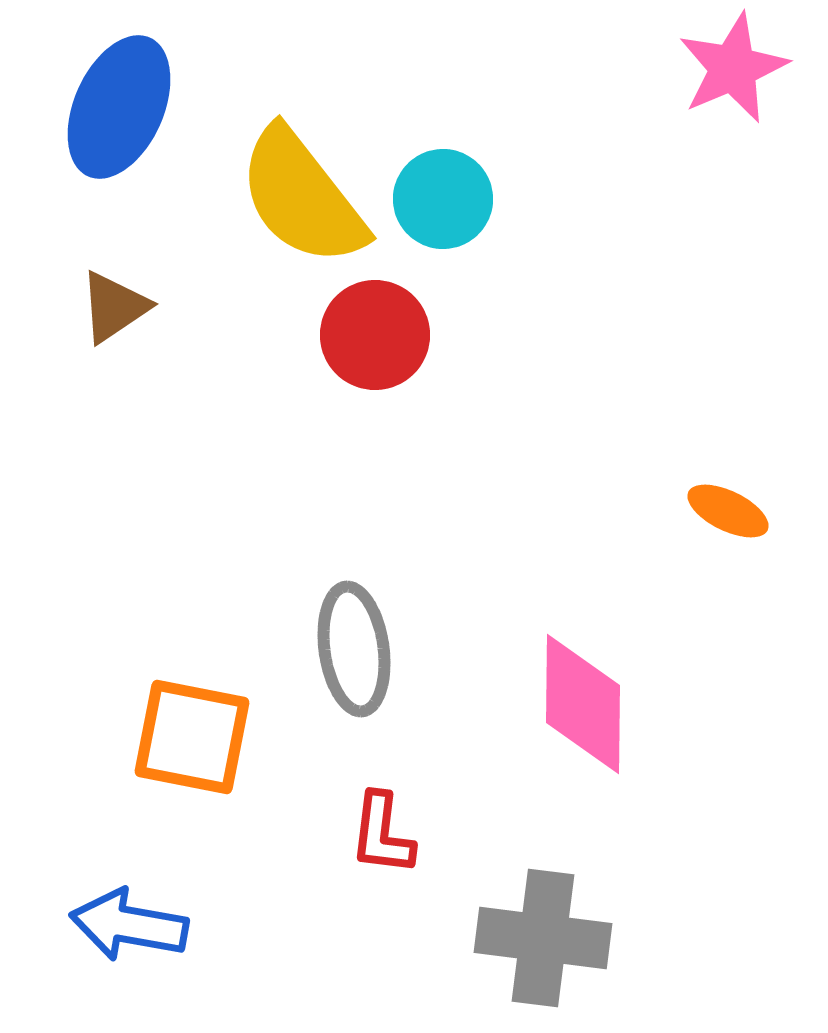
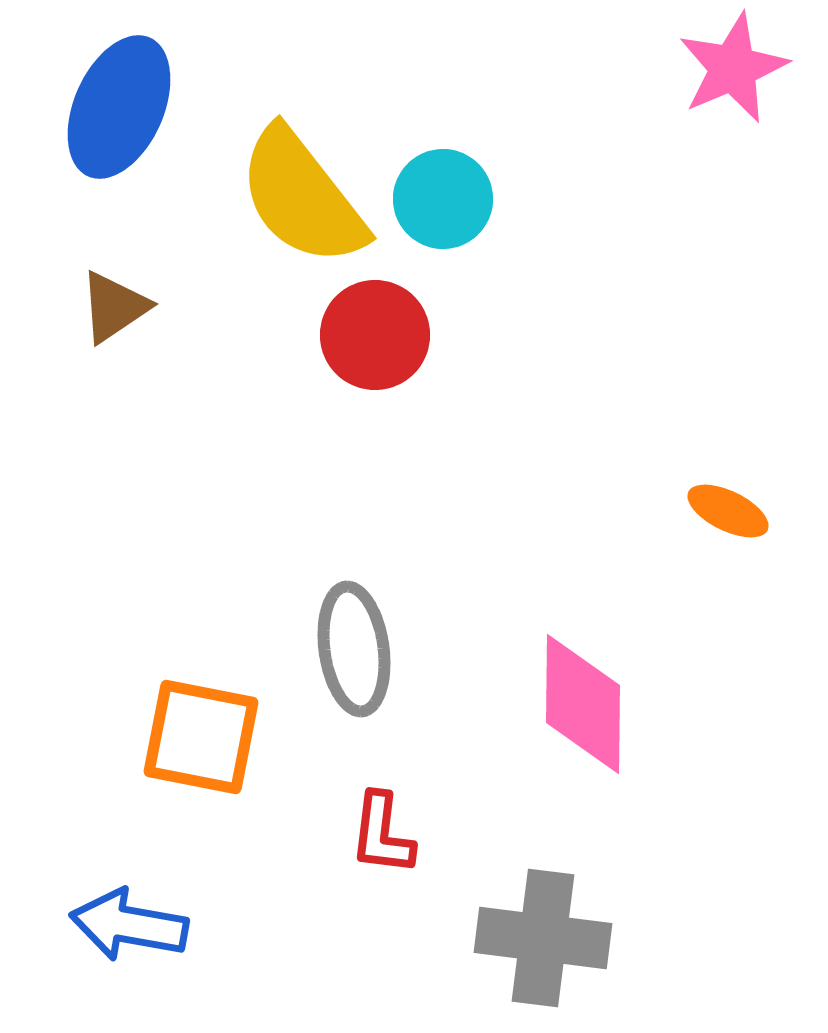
orange square: moved 9 px right
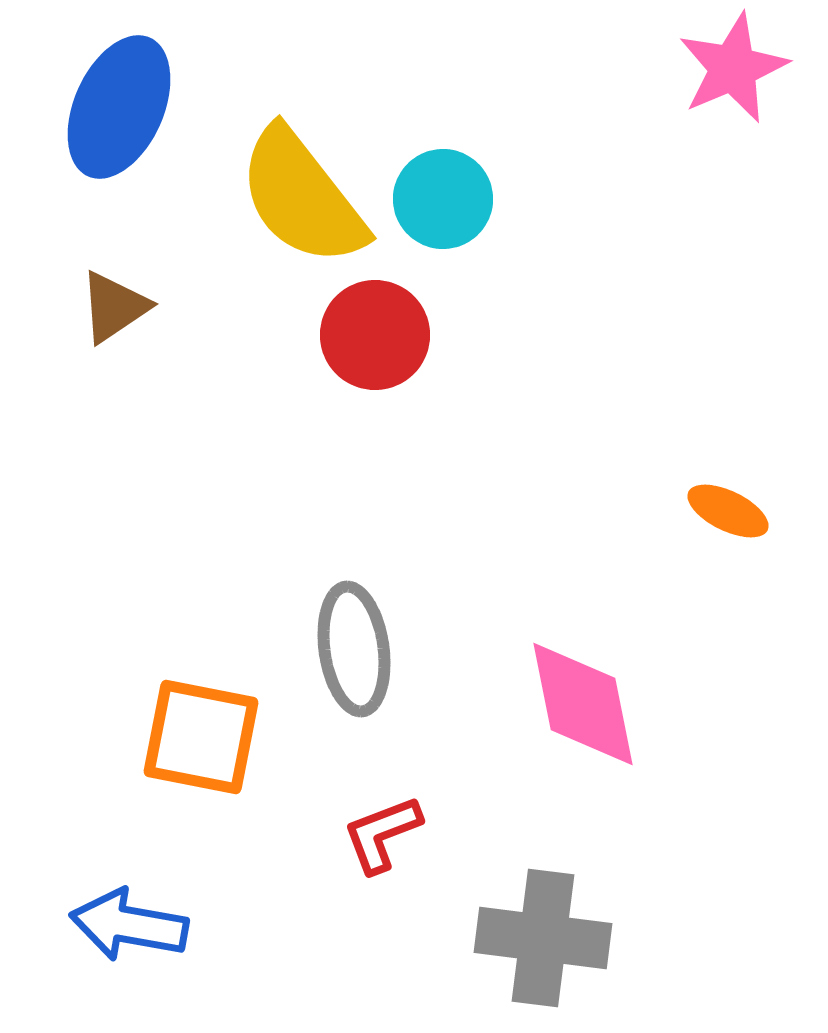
pink diamond: rotated 12 degrees counterclockwise
red L-shape: rotated 62 degrees clockwise
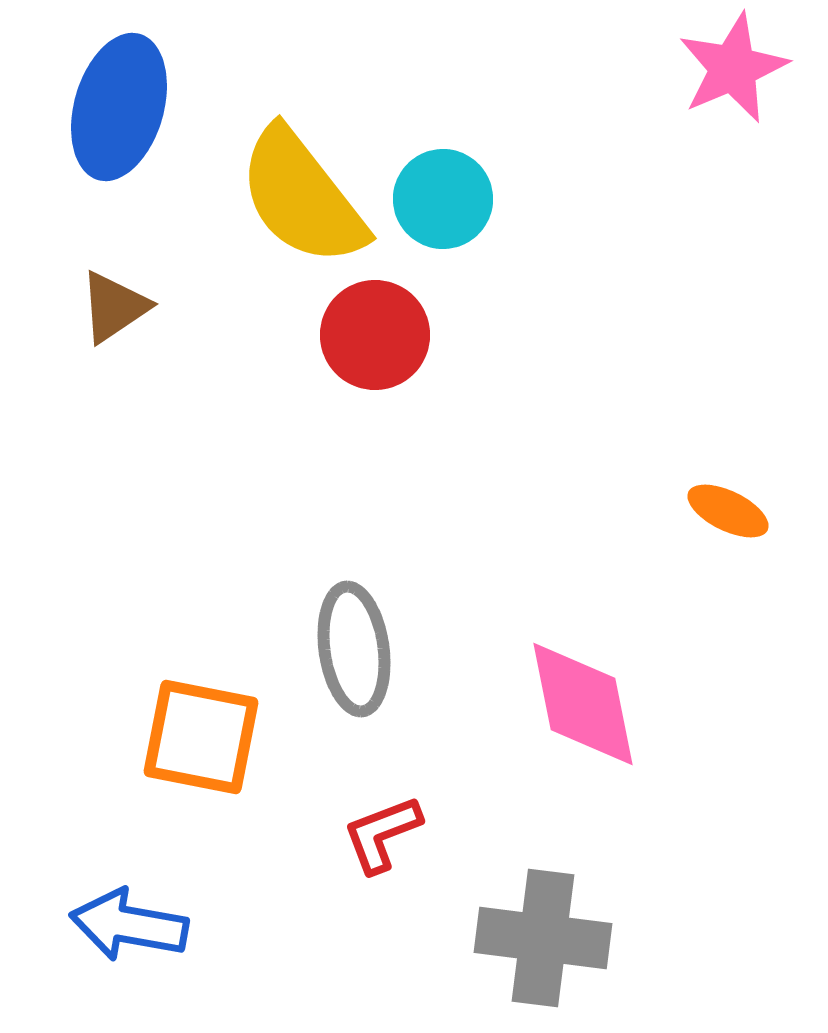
blue ellipse: rotated 8 degrees counterclockwise
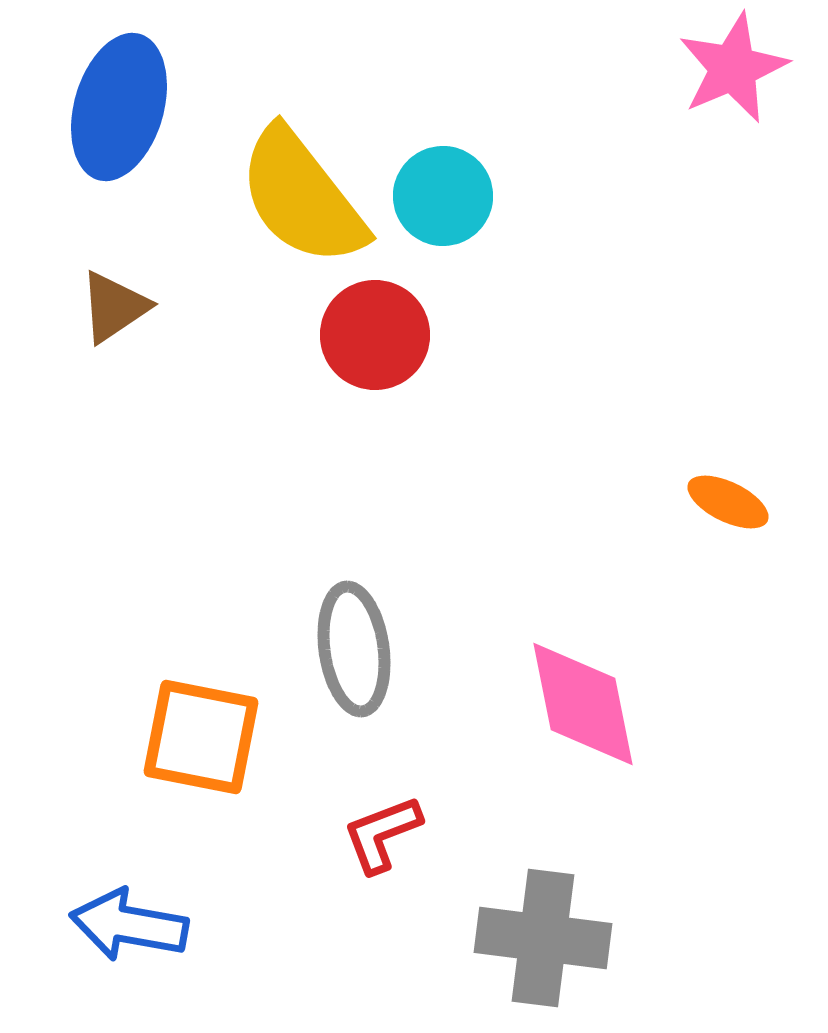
cyan circle: moved 3 px up
orange ellipse: moved 9 px up
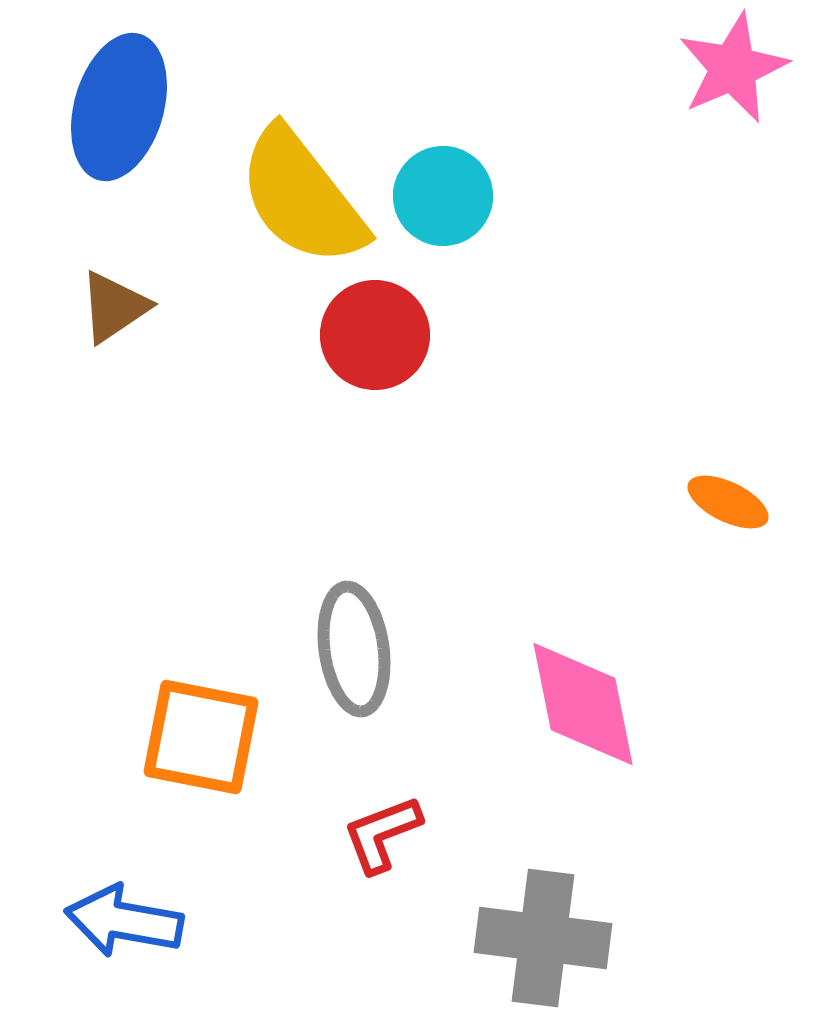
blue arrow: moved 5 px left, 4 px up
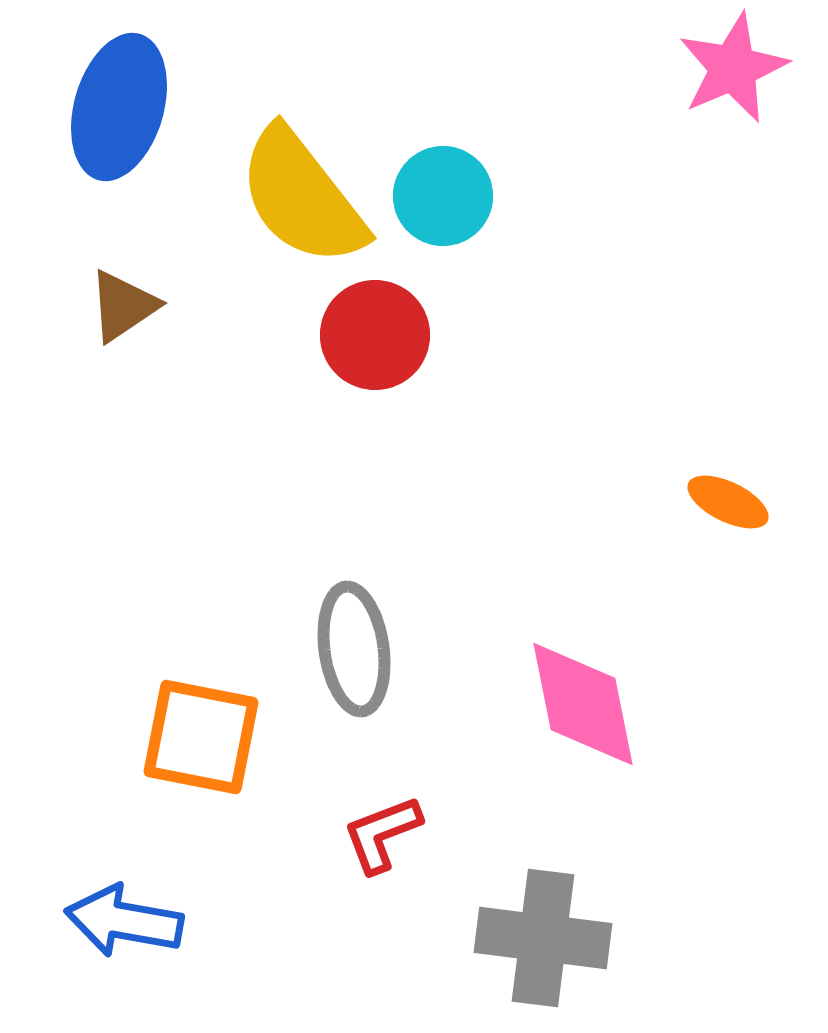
brown triangle: moved 9 px right, 1 px up
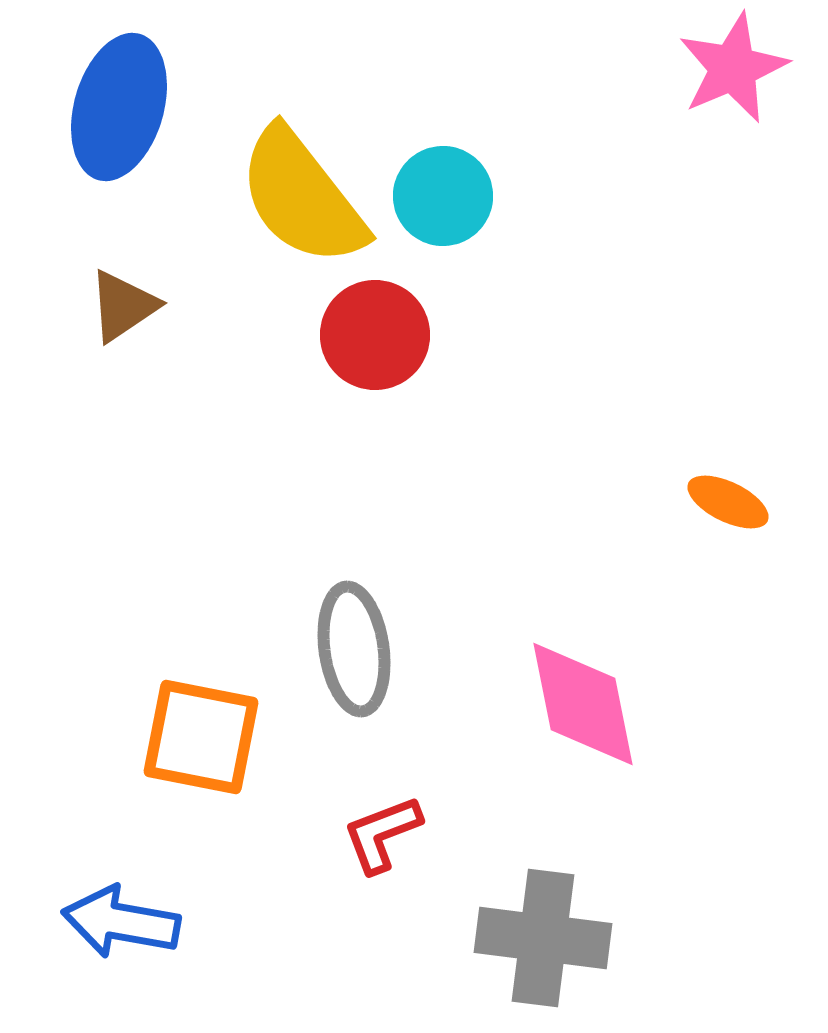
blue arrow: moved 3 px left, 1 px down
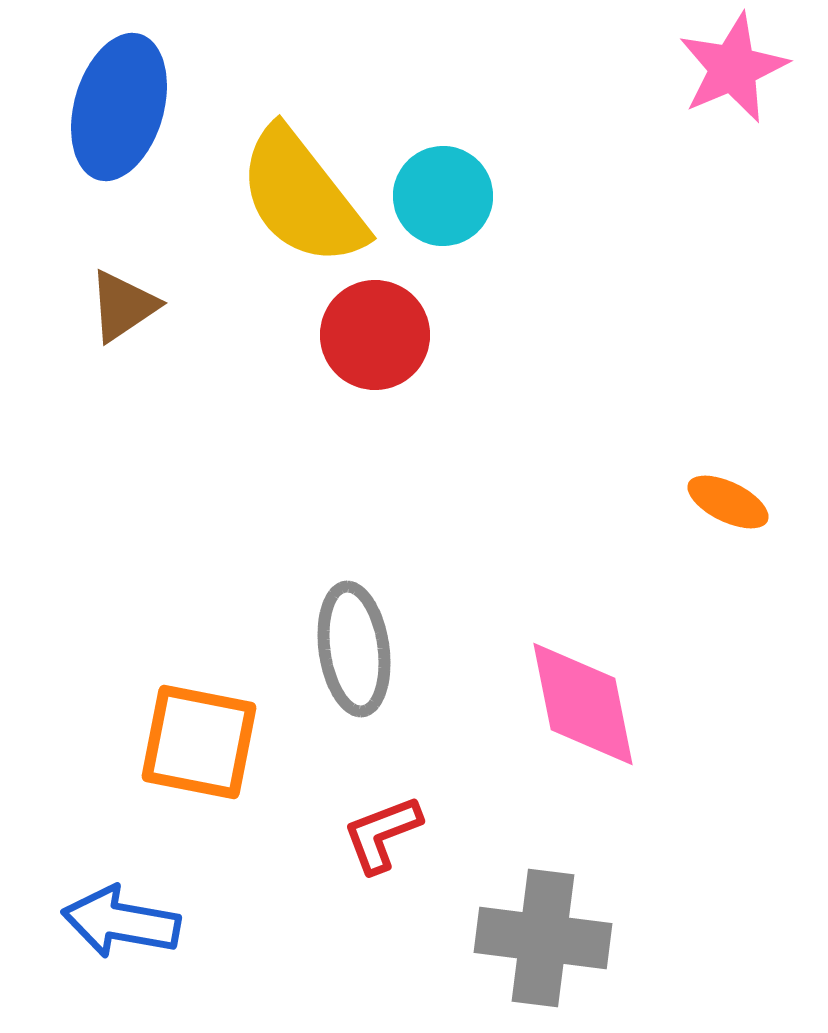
orange square: moved 2 px left, 5 px down
